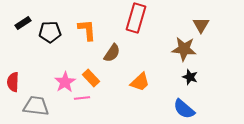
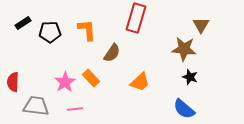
pink line: moved 7 px left, 11 px down
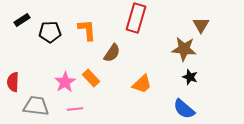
black rectangle: moved 1 px left, 3 px up
orange trapezoid: moved 2 px right, 2 px down
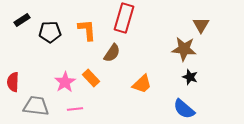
red rectangle: moved 12 px left
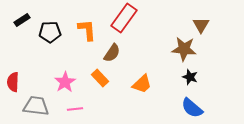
red rectangle: rotated 20 degrees clockwise
orange rectangle: moved 9 px right
blue semicircle: moved 8 px right, 1 px up
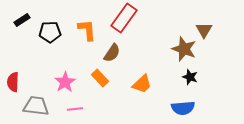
brown triangle: moved 3 px right, 5 px down
brown star: rotated 15 degrees clockwise
blue semicircle: moved 9 px left; rotated 45 degrees counterclockwise
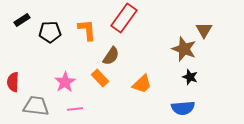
brown semicircle: moved 1 px left, 3 px down
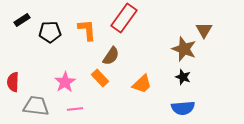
black star: moved 7 px left
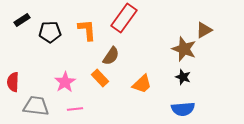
brown triangle: rotated 30 degrees clockwise
blue semicircle: moved 1 px down
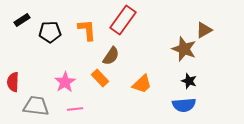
red rectangle: moved 1 px left, 2 px down
black star: moved 6 px right, 4 px down
blue semicircle: moved 1 px right, 4 px up
